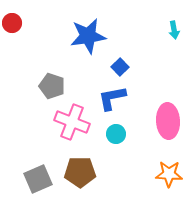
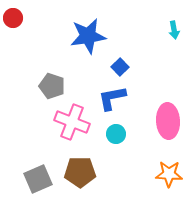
red circle: moved 1 px right, 5 px up
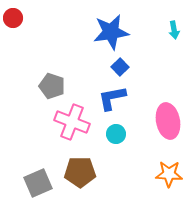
blue star: moved 23 px right, 4 px up
pink ellipse: rotated 8 degrees counterclockwise
gray square: moved 4 px down
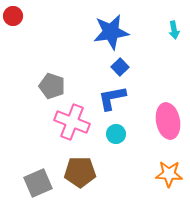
red circle: moved 2 px up
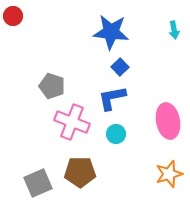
blue star: rotated 15 degrees clockwise
orange star: rotated 20 degrees counterclockwise
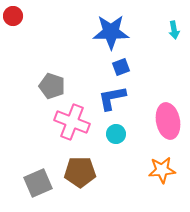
blue star: rotated 6 degrees counterclockwise
blue square: moved 1 px right; rotated 24 degrees clockwise
orange star: moved 7 px left, 4 px up; rotated 12 degrees clockwise
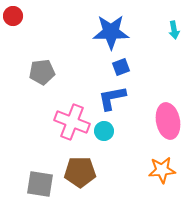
gray pentagon: moved 10 px left, 14 px up; rotated 25 degrees counterclockwise
cyan circle: moved 12 px left, 3 px up
gray square: moved 2 px right, 1 px down; rotated 32 degrees clockwise
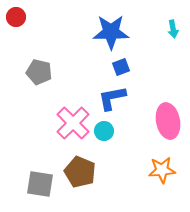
red circle: moved 3 px right, 1 px down
cyan arrow: moved 1 px left, 1 px up
gray pentagon: moved 3 px left; rotated 20 degrees clockwise
pink cross: moved 1 px right, 1 px down; rotated 24 degrees clockwise
brown pentagon: rotated 24 degrees clockwise
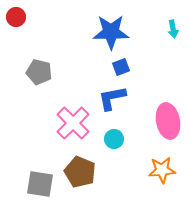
cyan circle: moved 10 px right, 8 px down
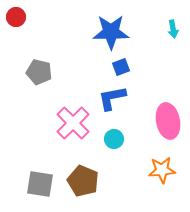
brown pentagon: moved 3 px right, 9 px down
